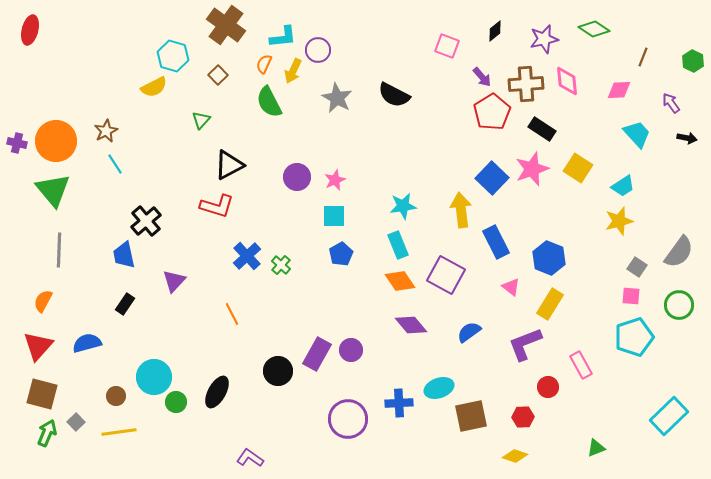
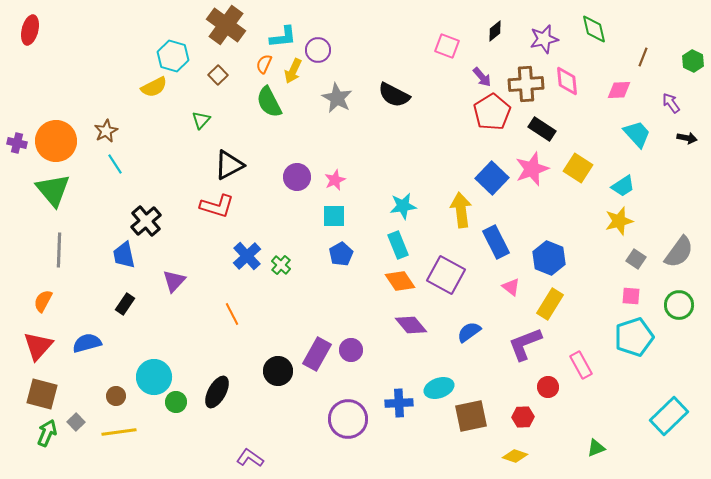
green diamond at (594, 29): rotated 44 degrees clockwise
gray square at (637, 267): moved 1 px left, 8 px up
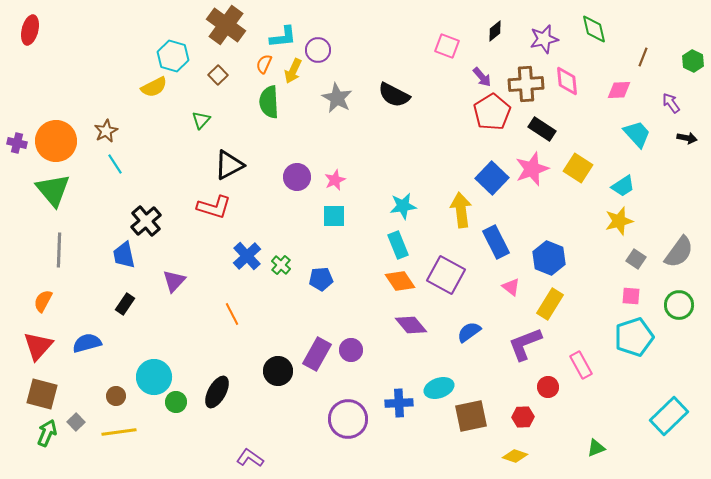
green semicircle at (269, 102): rotated 24 degrees clockwise
red L-shape at (217, 206): moved 3 px left, 1 px down
blue pentagon at (341, 254): moved 20 px left, 25 px down; rotated 25 degrees clockwise
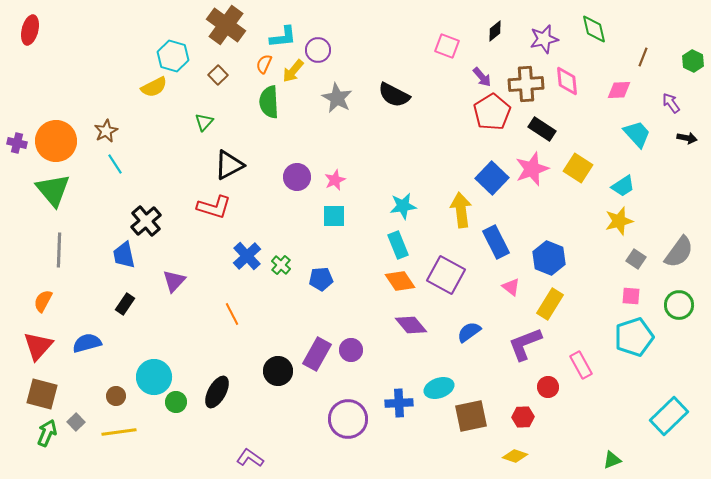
yellow arrow at (293, 71): rotated 15 degrees clockwise
green triangle at (201, 120): moved 3 px right, 2 px down
green triangle at (596, 448): moved 16 px right, 12 px down
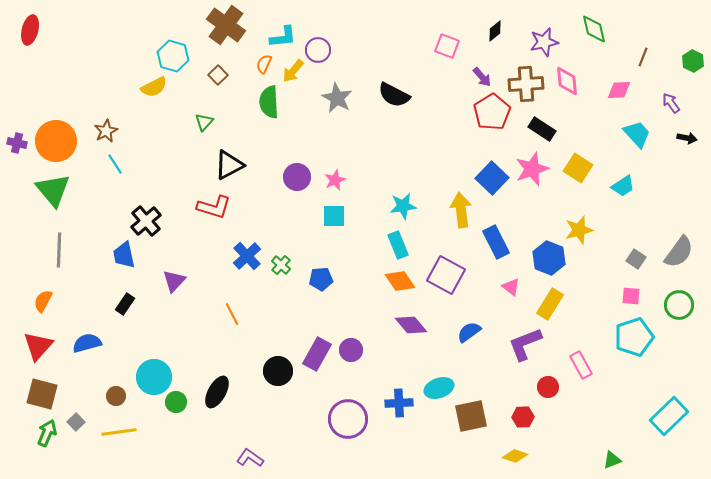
purple star at (544, 39): moved 3 px down
yellow star at (619, 221): moved 40 px left, 9 px down
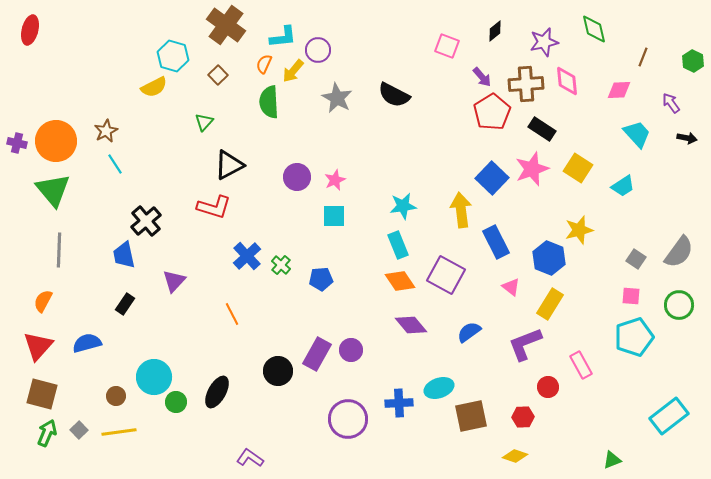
cyan rectangle at (669, 416): rotated 6 degrees clockwise
gray square at (76, 422): moved 3 px right, 8 px down
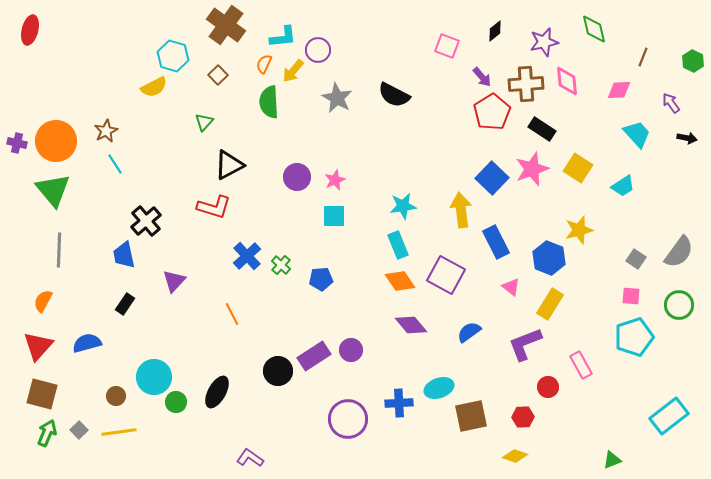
purple rectangle at (317, 354): moved 3 px left, 2 px down; rotated 28 degrees clockwise
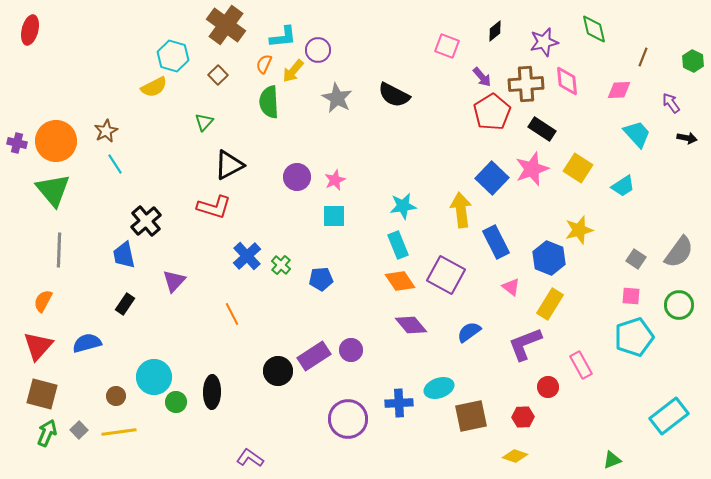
black ellipse at (217, 392): moved 5 px left; rotated 28 degrees counterclockwise
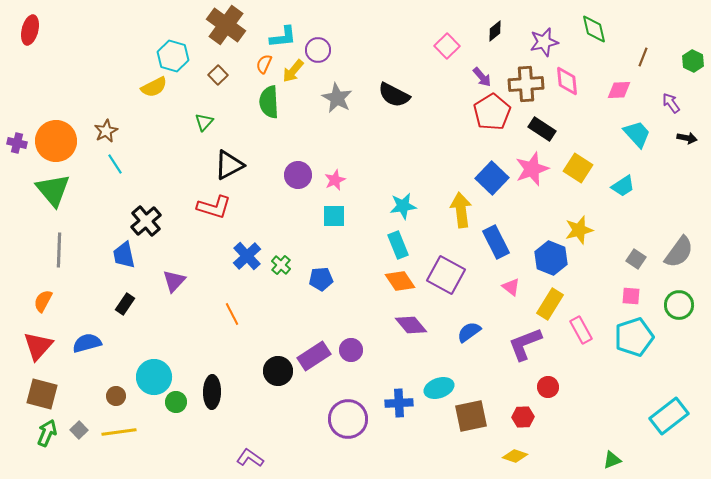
pink square at (447, 46): rotated 25 degrees clockwise
purple circle at (297, 177): moved 1 px right, 2 px up
blue hexagon at (549, 258): moved 2 px right
pink rectangle at (581, 365): moved 35 px up
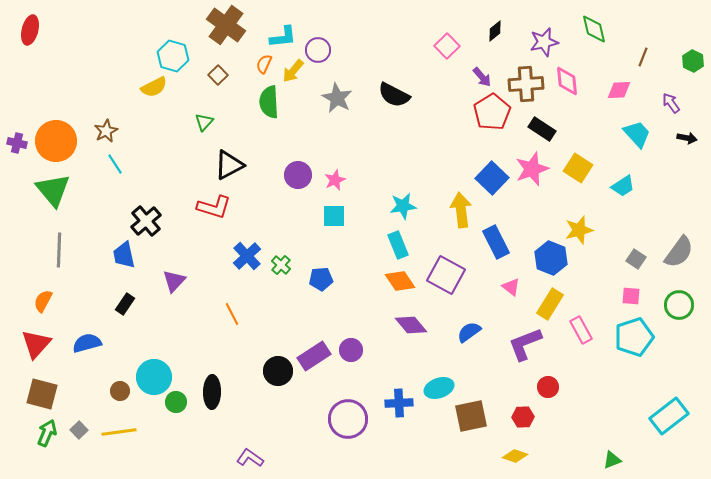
red triangle at (38, 346): moved 2 px left, 2 px up
brown circle at (116, 396): moved 4 px right, 5 px up
